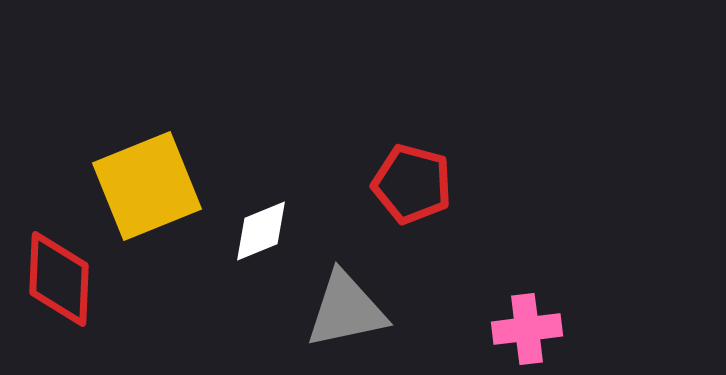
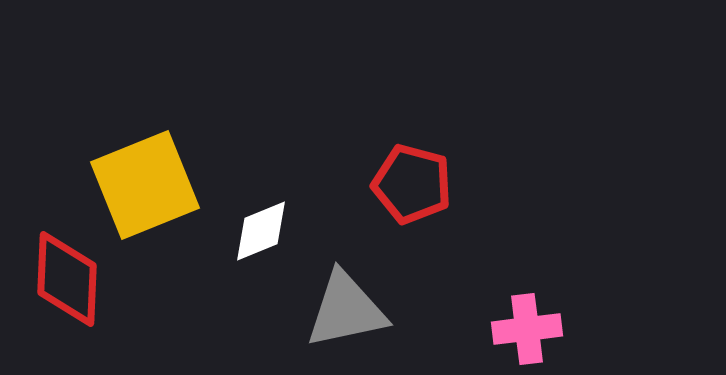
yellow square: moved 2 px left, 1 px up
red diamond: moved 8 px right
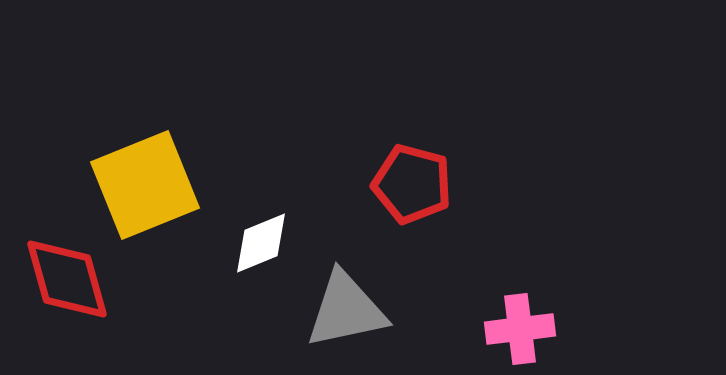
white diamond: moved 12 px down
red diamond: rotated 18 degrees counterclockwise
pink cross: moved 7 px left
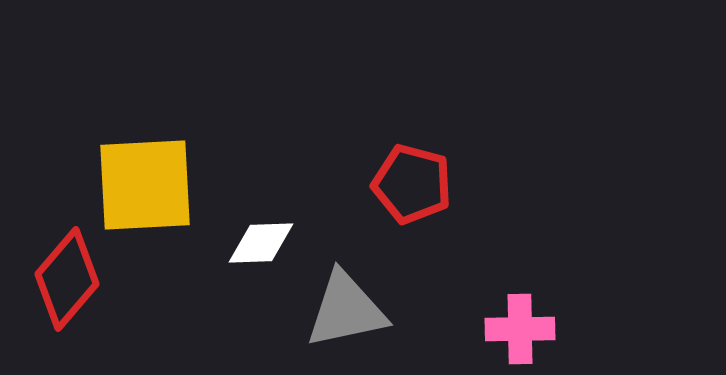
yellow square: rotated 19 degrees clockwise
white diamond: rotated 20 degrees clockwise
red diamond: rotated 56 degrees clockwise
pink cross: rotated 6 degrees clockwise
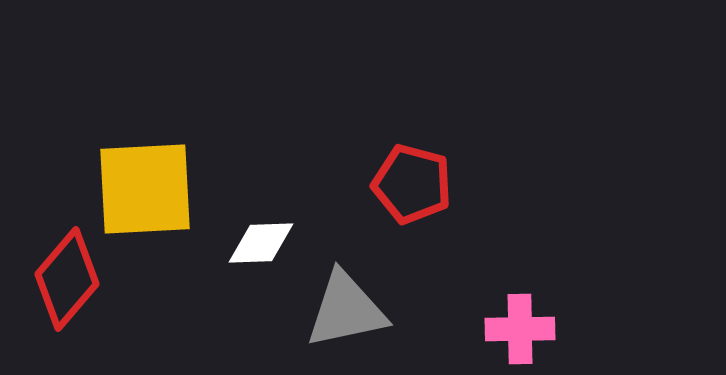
yellow square: moved 4 px down
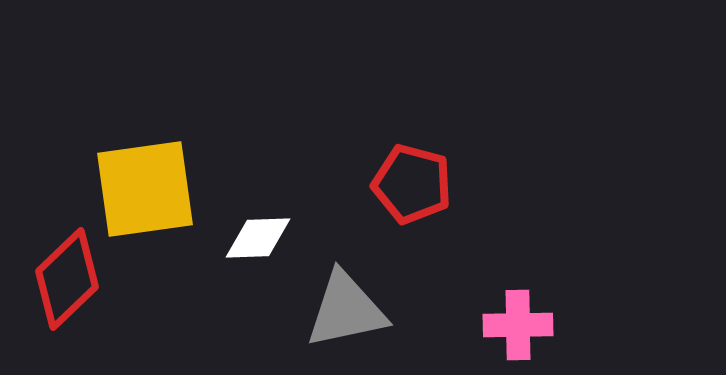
yellow square: rotated 5 degrees counterclockwise
white diamond: moved 3 px left, 5 px up
red diamond: rotated 6 degrees clockwise
pink cross: moved 2 px left, 4 px up
